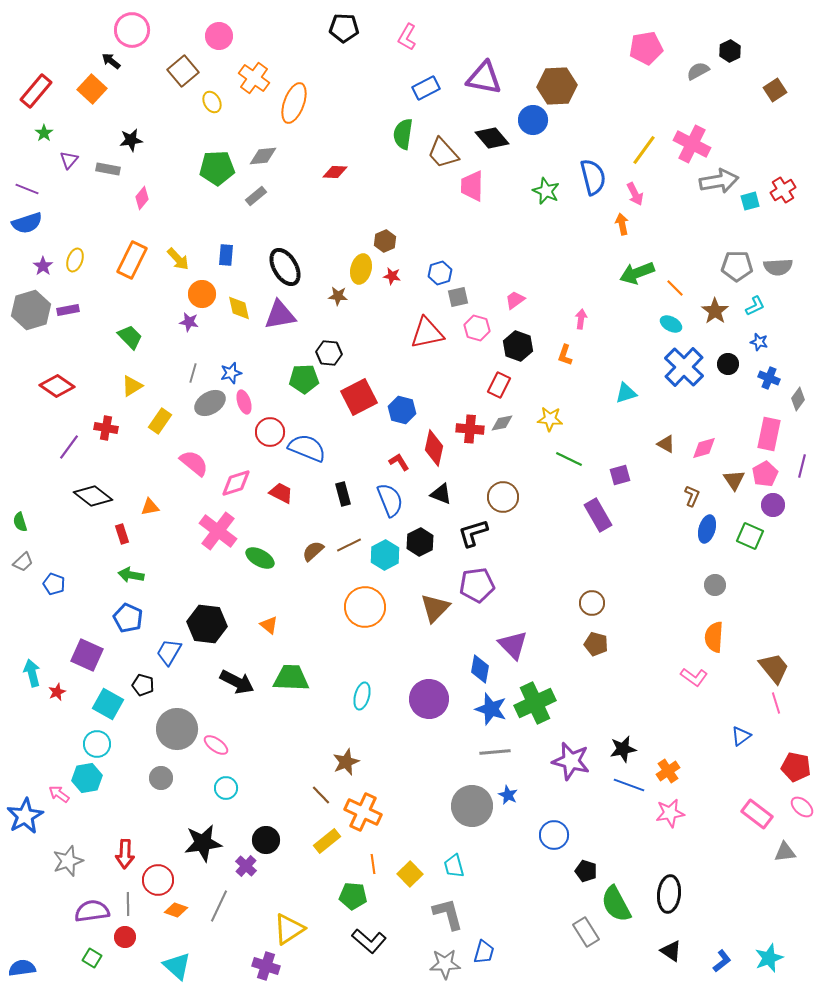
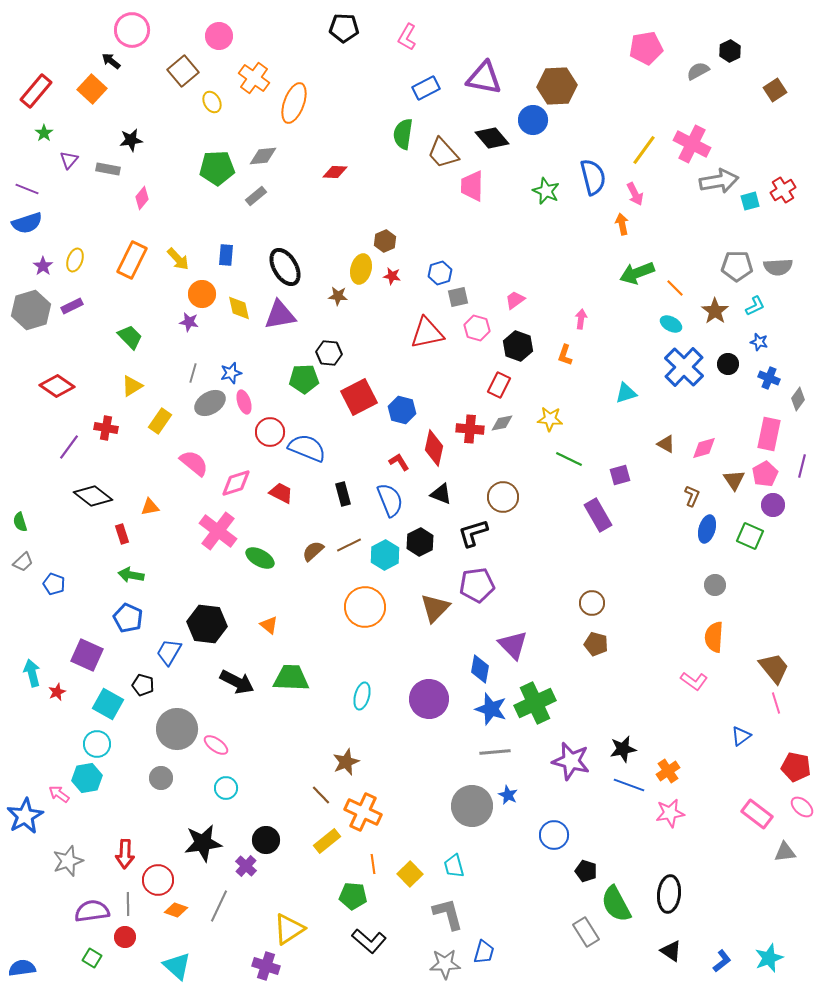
purple rectangle at (68, 310): moved 4 px right, 4 px up; rotated 15 degrees counterclockwise
pink L-shape at (694, 677): moved 4 px down
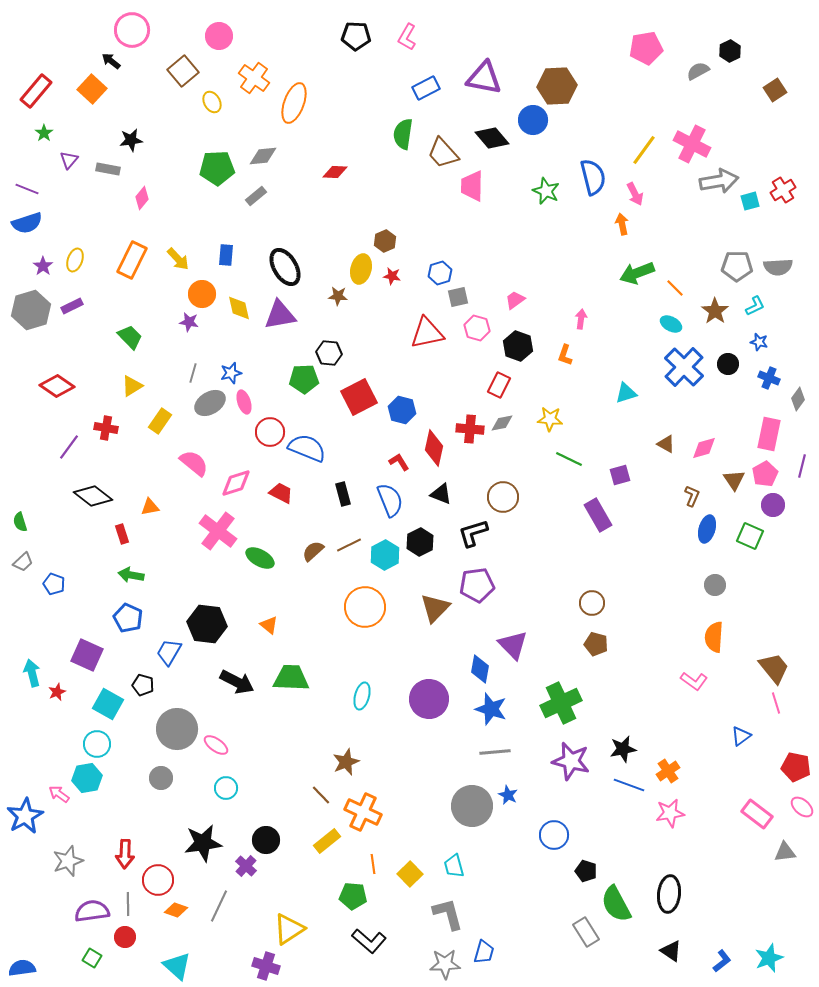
black pentagon at (344, 28): moved 12 px right, 8 px down
green cross at (535, 703): moved 26 px right
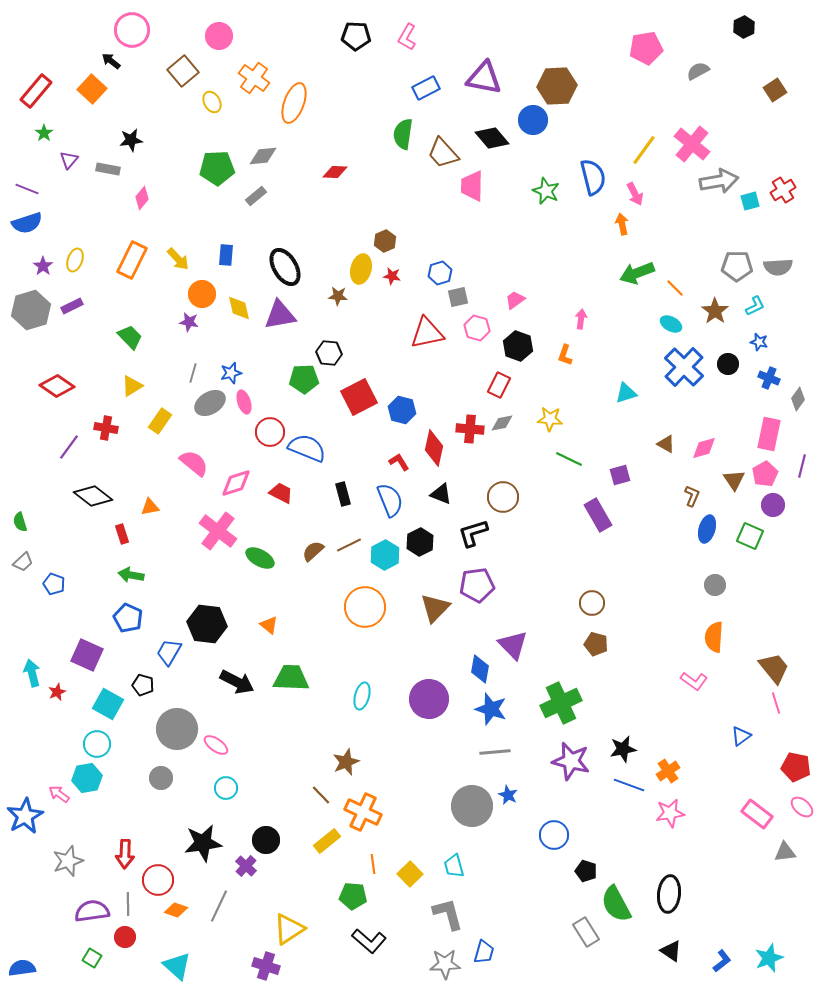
black hexagon at (730, 51): moved 14 px right, 24 px up
pink cross at (692, 144): rotated 12 degrees clockwise
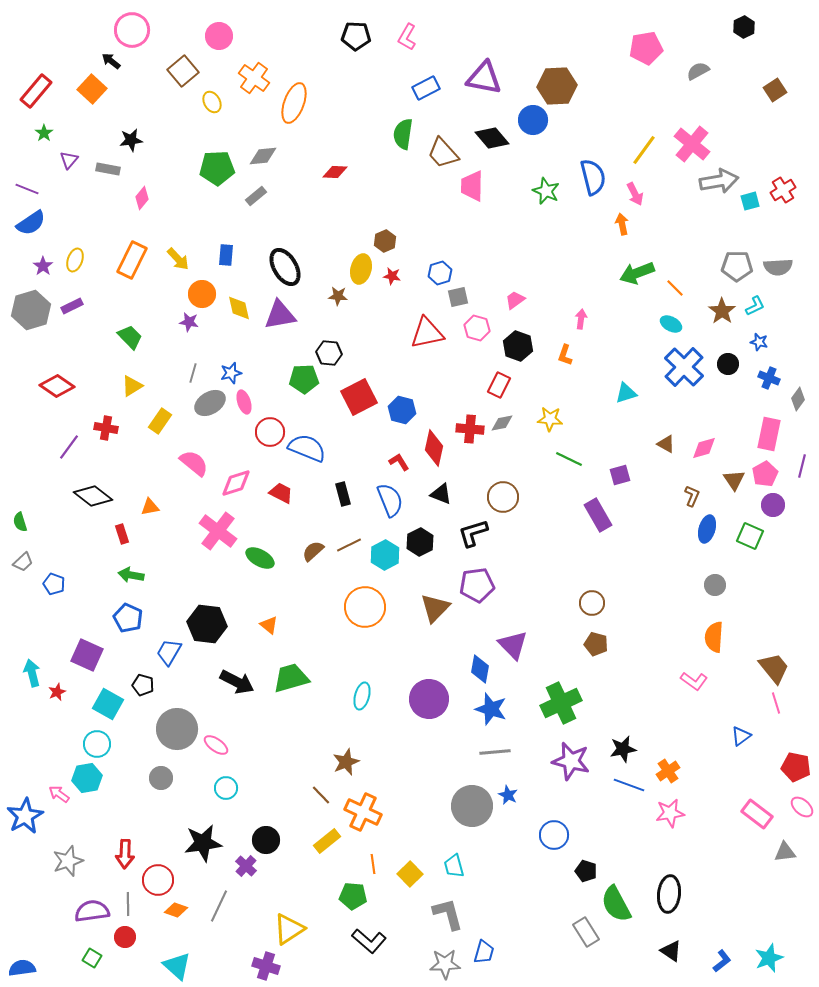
blue semicircle at (27, 223): moved 4 px right; rotated 16 degrees counterclockwise
brown star at (715, 311): moved 7 px right
green trapezoid at (291, 678): rotated 18 degrees counterclockwise
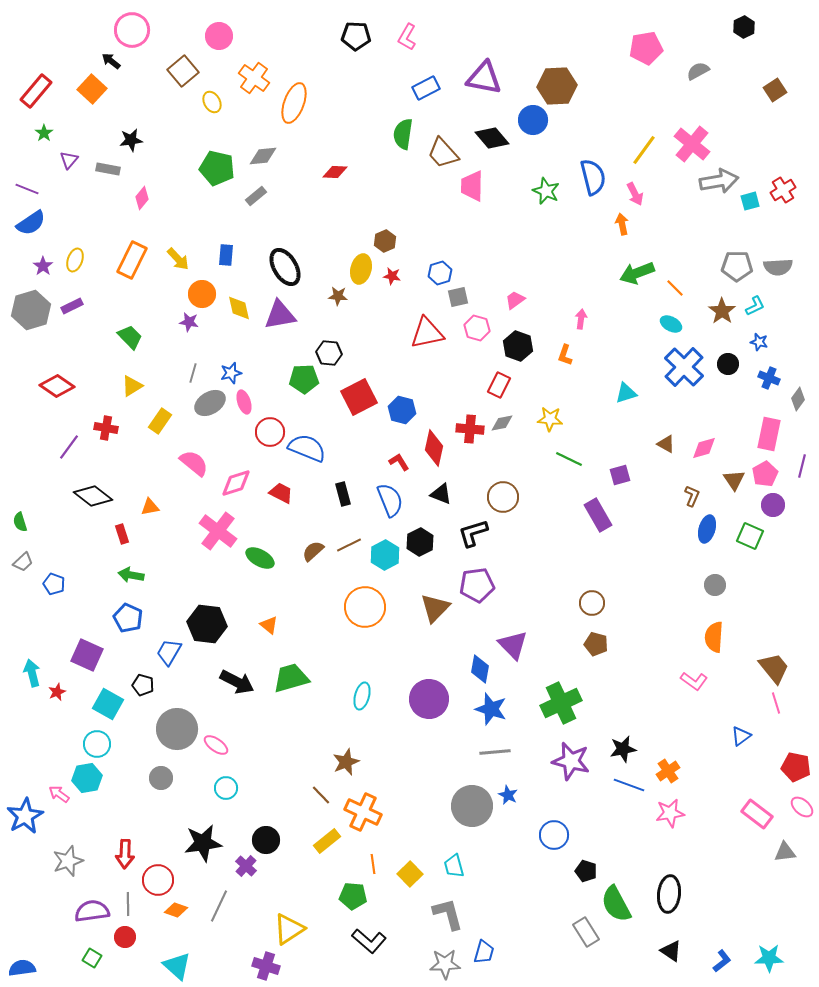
green pentagon at (217, 168): rotated 16 degrees clockwise
cyan star at (769, 958): rotated 20 degrees clockwise
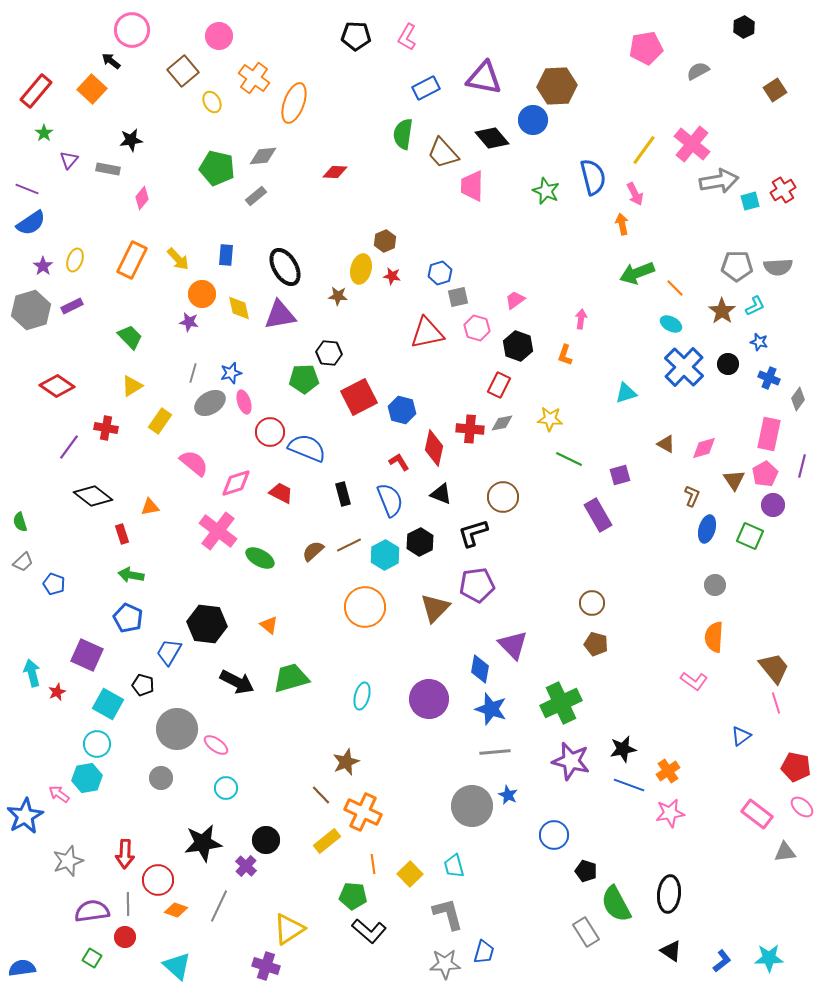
black L-shape at (369, 941): moved 10 px up
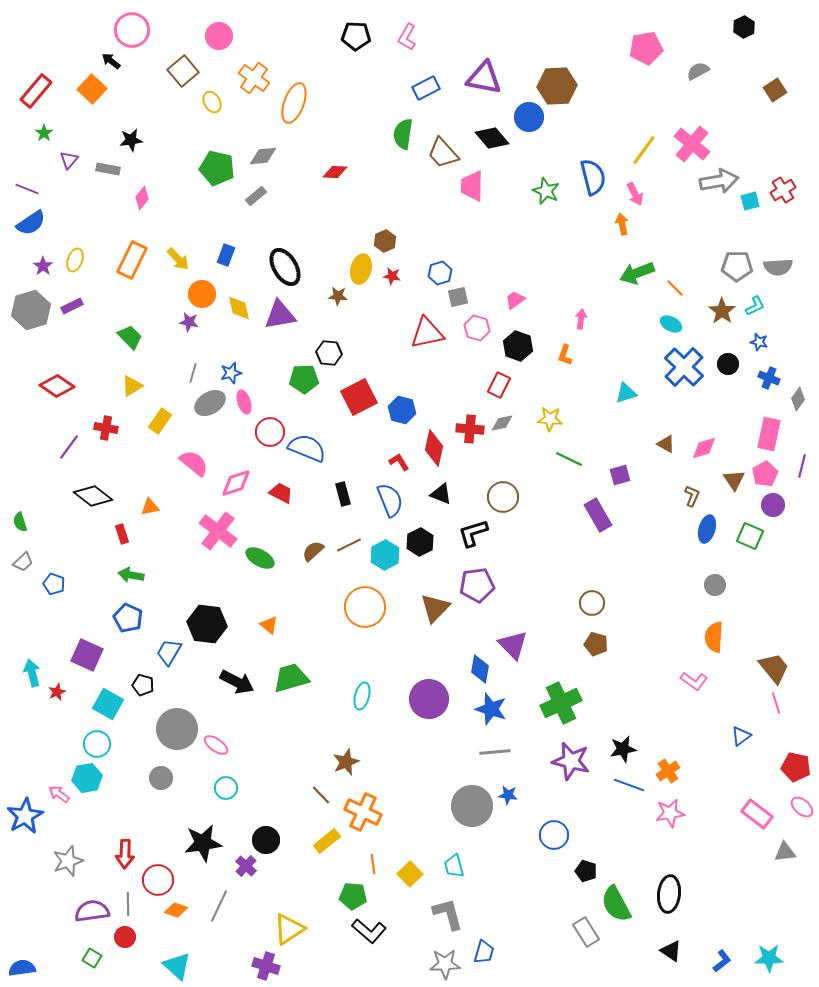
blue circle at (533, 120): moved 4 px left, 3 px up
blue rectangle at (226, 255): rotated 15 degrees clockwise
blue star at (508, 795): rotated 18 degrees counterclockwise
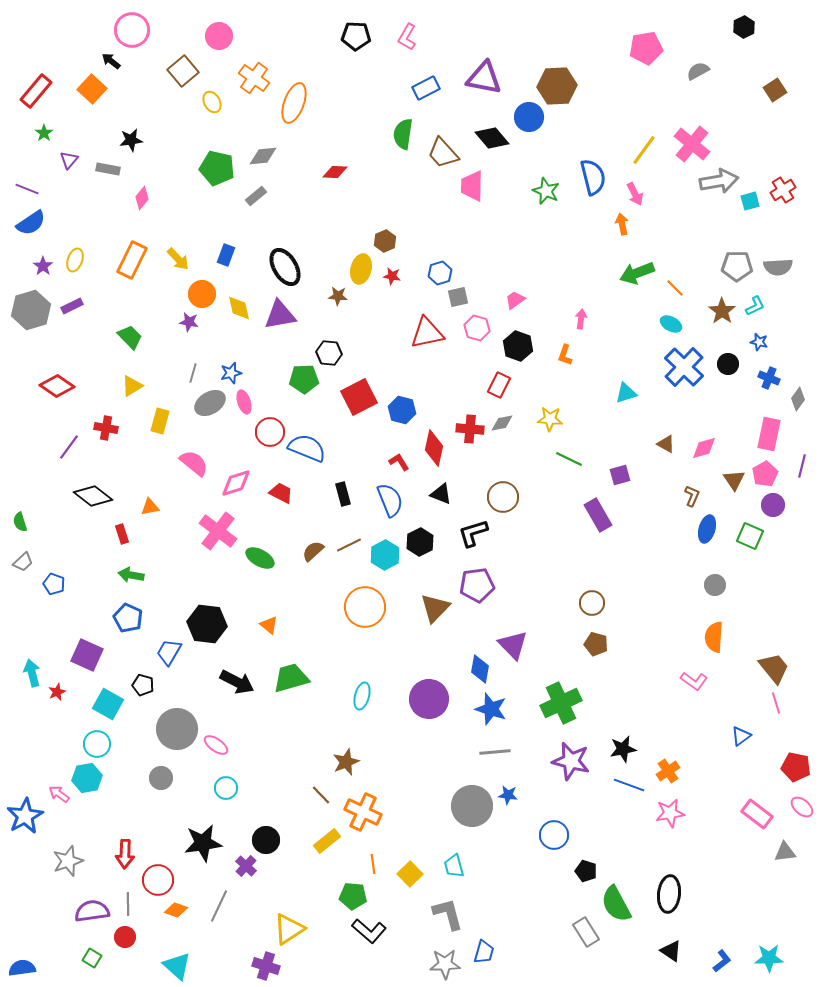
yellow rectangle at (160, 421): rotated 20 degrees counterclockwise
